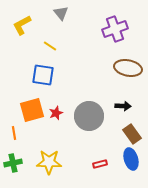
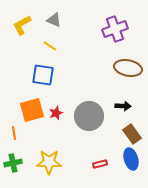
gray triangle: moved 7 px left, 7 px down; rotated 28 degrees counterclockwise
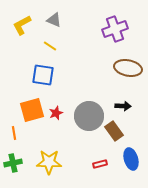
brown rectangle: moved 18 px left, 3 px up
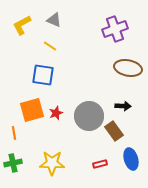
yellow star: moved 3 px right, 1 px down
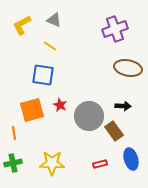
red star: moved 4 px right, 8 px up; rotated 24 degrees counterclockwise
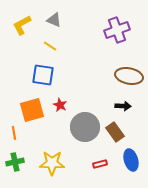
purple cross: moved 2 px right, 1 px down
brown ellipse: moved 1 px right, 8 px down
gray circle: moved 4 px left, 11 px down
brown rectangle: moved 1 px right, 1 px down
blue ellipse: moved 1 px down
green cross: moved 2 px right, 1 px up
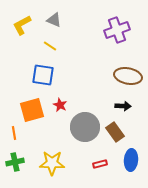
brown ellipse: moved 1 px left
blue ellipse: rotated 20 degrees clockwise
